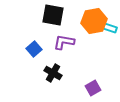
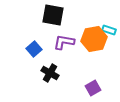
orange hexagon: moved 18 px down
cyan rectangle: moved 1 px left, 2 px down
black cross: moved 3 px left
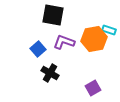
purple L-shape: rotated 10 degrees clockwise
blue square: moved 4 px right
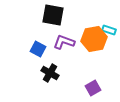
blue square: rotated 21 degrees counterclockwise
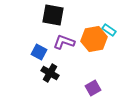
cyan rectangle: rotated 16 degrees clockwise
blue square: moved 1 px right, 3 px down
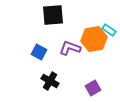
black square: rotated 15 degrees counterclockwise
purple L-shape: moved 6 px right, 6 px down
black cross: moved 8 px down
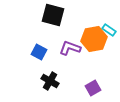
black square: rotated 20 degrees clockwise
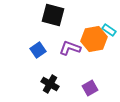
blue square: moved 1 px left, 2 px up; rotated 28 degrees clockwise
black cross: moved 3 px down
purple square: moved 3 px left
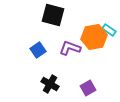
orange hexagon: moved 2 px up
purple square: moved 2 px left
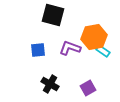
cyan rectangle: moved 6 px left, 21 px down
blue square: rotated 28 degrees clockwise
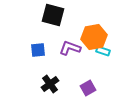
cyan rectangle: rotated 16 degrees counterclockwise
black cross: rotated 24 degrees clockwise
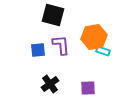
purple L-shape: moved 9 px left, 3 px up; rotated 65 degrees clockwise
purple square: rotated 28 degrees clockwise
